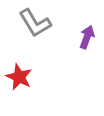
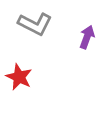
gray L-shape: moved 1 px down; rotated 32 degrees counterclockwise
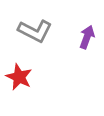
gray L-shape: moved 7 px down
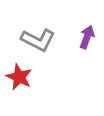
gray L-shape: moved 3 px right, 9 px down
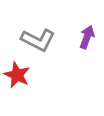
red star: moved 2 px left, 2 px up
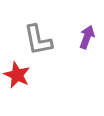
gray L-shape: rotated 52 degrees clockwise
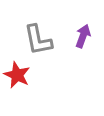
purple arrow: moved 4 px left, 1 px up
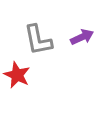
purple arrow: moved 1 px left, 1 px down; rotated 45 degrees clockwise
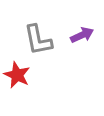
purple arrow: moved 2 px up
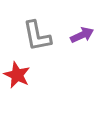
gray L-shape: moved 1 px left, 4 px up
